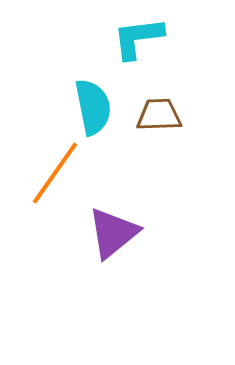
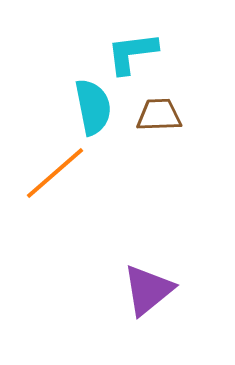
cyan L-shape: moved 6 px left, 15 px down
orange line: rotated 14 degrees clockwise
purple triangle: moved 35 px right, 57 px down
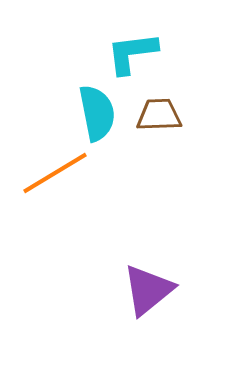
cyan semicircle: moved 4 px right, 6 px down
orange line: rotated 10 degrees clockwise
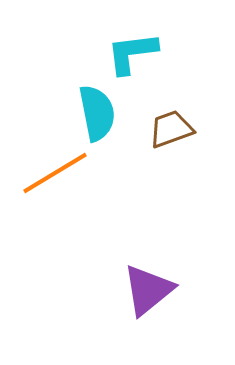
brown trapezoid: moved 12 px right, 14 px down; rotated 18 degrees counterclockwise
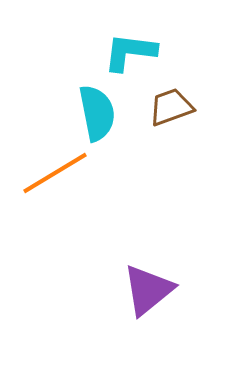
cyan L-shape: moved 2 px left, 1 px up; rotated 14 degrees clockwise
brown trapezoid: moved 22 px up
